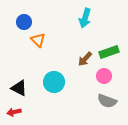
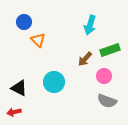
cyan arrow: moved 5 px right, 7 px down
green rectangle: moved 1 px right, 2 px up
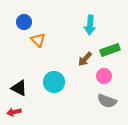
cyan arrow: rotated 12 degrees counterclockwise
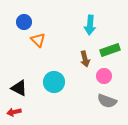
brown arrow: rotated 56 degrees counterclockwise
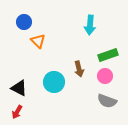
orange triangle: moved 1 px down
green rectangle: moved 2 px left, 5 px down
brown arrow: moved 6 px left, 10 px down
pink circle: moved 1 px right
red arrow: moved 3 px right; rotated 48 degrees counterclockwise
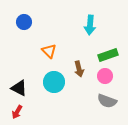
orange triangle: moved 11 px right, 10 px down
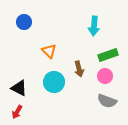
cyan arrow: moved 4 px right, 1 px down
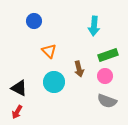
blue circle: moved 10 px right, 1 px up
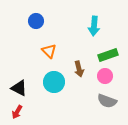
blue circle: moved 2 px right
